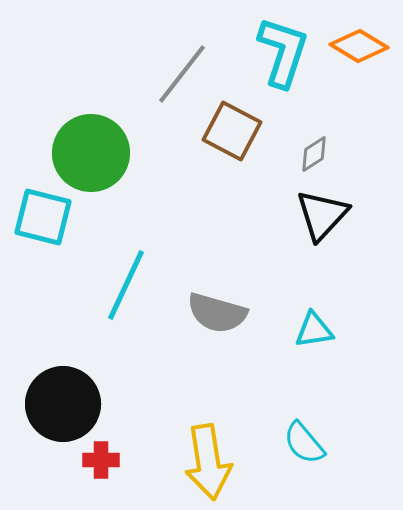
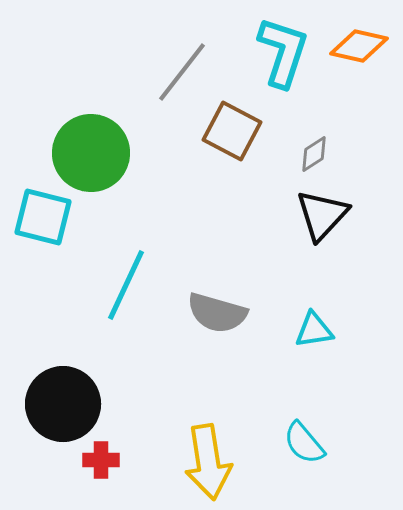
orange diamond: rotated 18 degrees counterclockwise
gray line: moved 2 px up
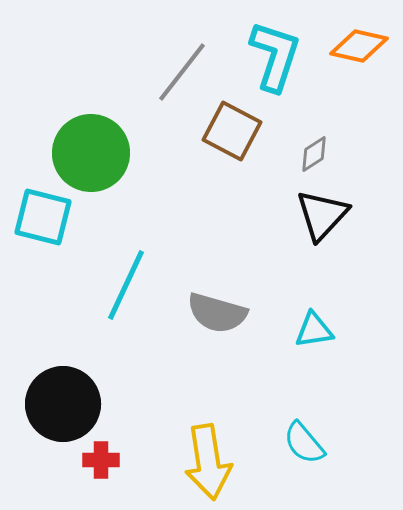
cyan L-shape: moved 8 px left, 4 px down
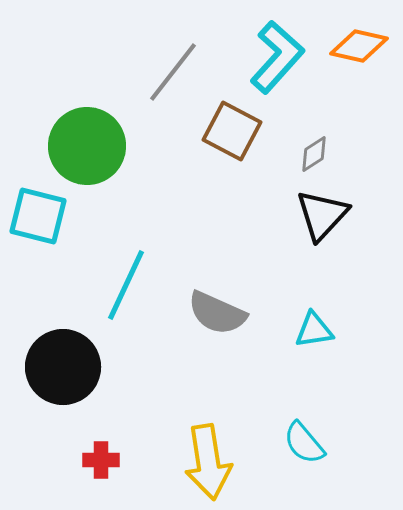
cyan L-shape: moved 2 px right, 1 px down; rotated 24 degrees clockwise
gray line: moved 9 px left
green circle: moved 4 px left, 7 px up
cyan square: moved 5 px left, 1 px up
gray semicircle: rotated 8 degrees clockwise
black circle: moved 37 px up
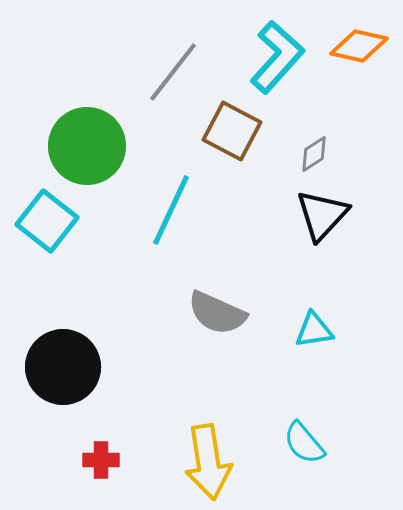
cyan square: moved 9 px right, 5 px down; rotated 24 degrees clockwise
cyan line: moved 45 px right, 75 px up
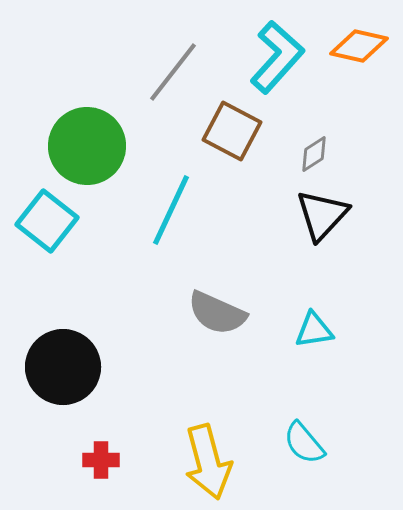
yellow arrow: rotated 6 degrees counterclockwise
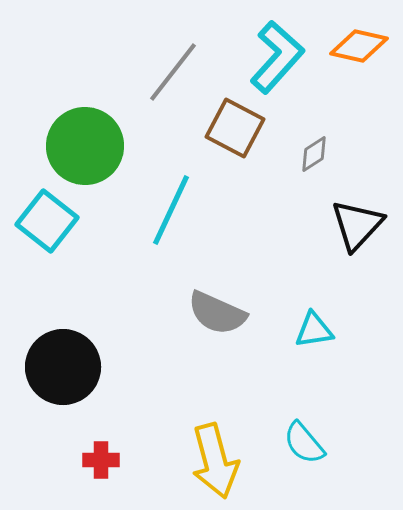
brown square: moved 3 px right, 3 px up
green circle: moved 2 px left
black triangle: moved 35 px right, 10 px down
yellow arrow: moved 7 px right, 1 px up
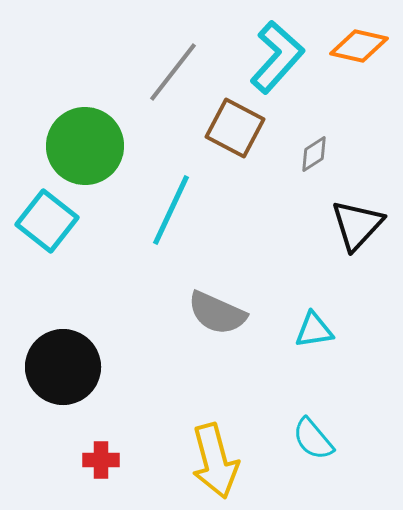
cyan semicircle: moved 9 px right, 4 px up
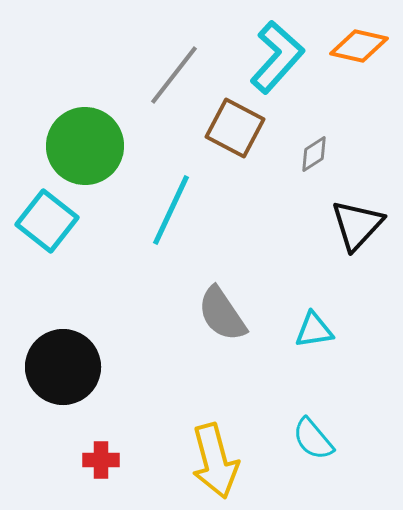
gray line: moved 1 px right, 3 px down
gray semicircle: moved 5 px right, 1 px down; rotated 32 degrees clockwise
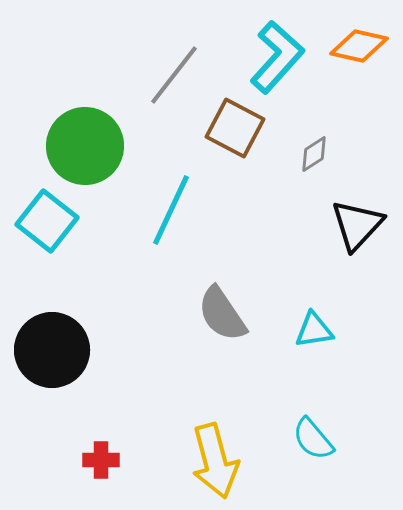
black circle: moved 11 px left, 17 px up
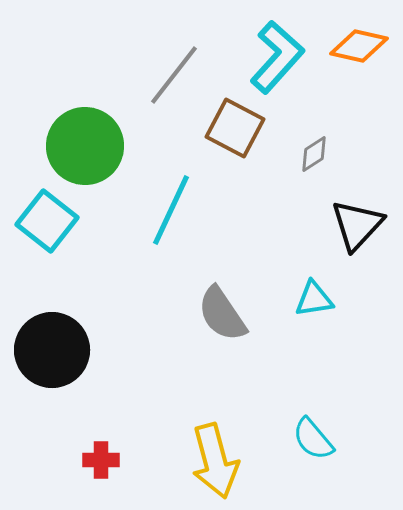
cyan triangle: moved 31 px up
